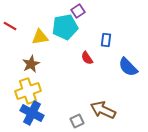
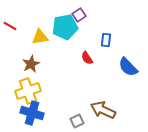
purple square: moved 1 px right, 4 px down
blue cross: rotated 10 degrees counterclockwise
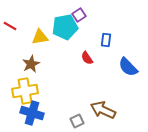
yellow cross: moved 3 px left; rotated 10 degrees clockwise
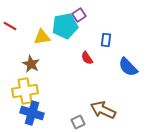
cyan pentagon: moved 1 px up
yellow triangle: moved 2 px right
brown star: rotated 18 degrees counterclockwise
gray square: moved 1 px right, 1 px down
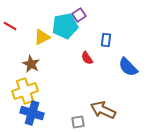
yellow triangle: rotated 18 degrees counterclockwise
yellow cross: rotated 10 degrees counterclockwise
gray square: rotated 16 degrees clockwise
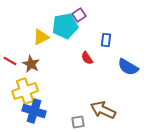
red line: moved 35 px down
yellow triangle: moved 1 px left
blue semicircle: rotated 15 degrees counterclockwise
blue cross: moved 2 px right, 2 px up
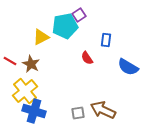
yellow cross: rotated 20 degrees counterclockwise
gray square: moved 9 px up
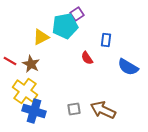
purple square: moved 2 px left, 1 px up
yellow cross: rotated 15 degrees counterclockwise
gray square: moved 4 px left, 4 px up
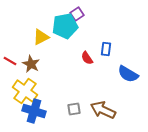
blue rectangle: moved 9 px down
blue semicircle: moved 7 px down
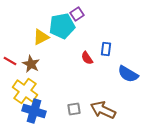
cyan pentagon: moved 3 px left
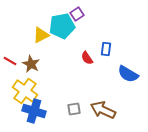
yellow triangle: moved 2 px up
